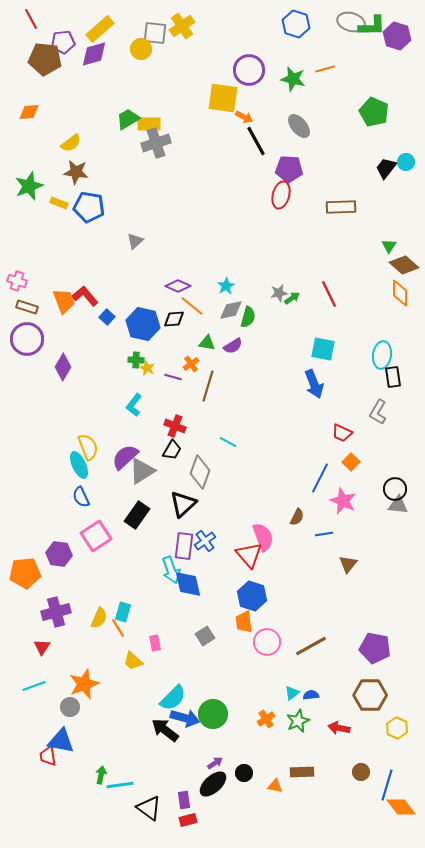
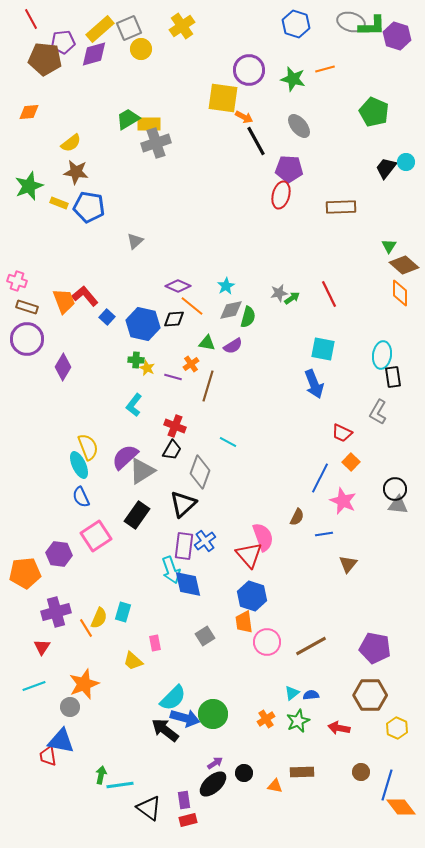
gray square at (155, 33): moved 26 px left, 5 px up; rotated 30 degrees counterclockwise
orange line at (118, 628): moved 32 px left
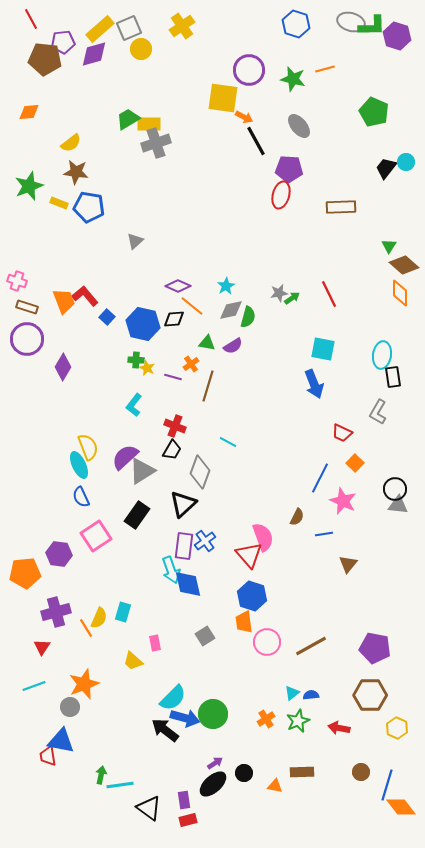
orange square at (351, 462): moved 4 px right, 1 px down
